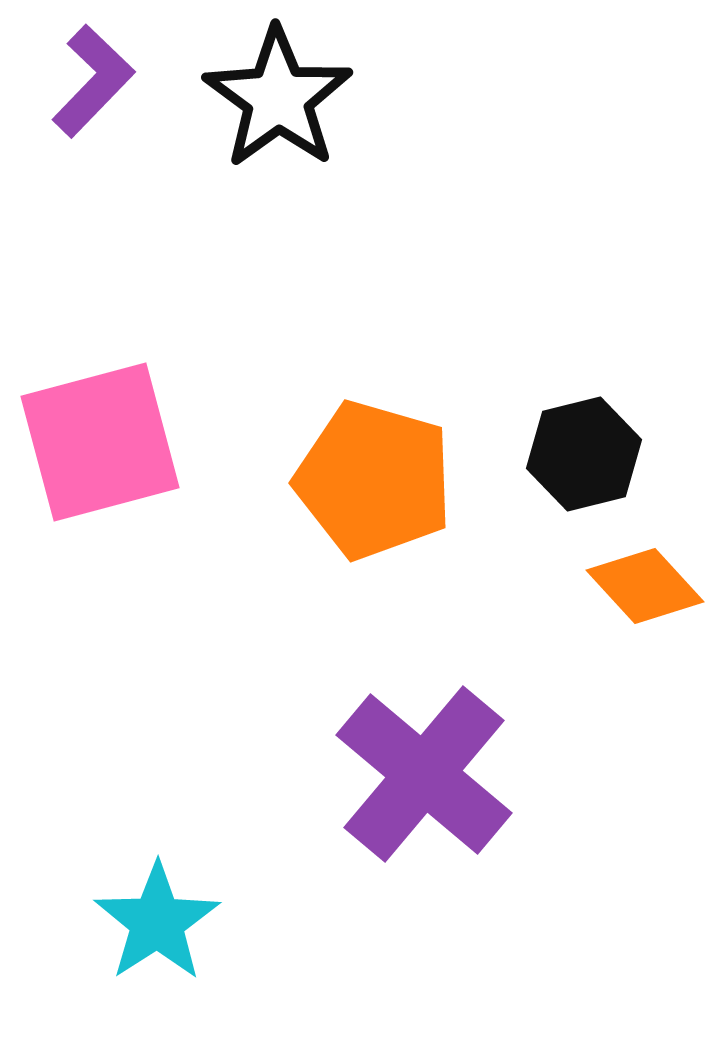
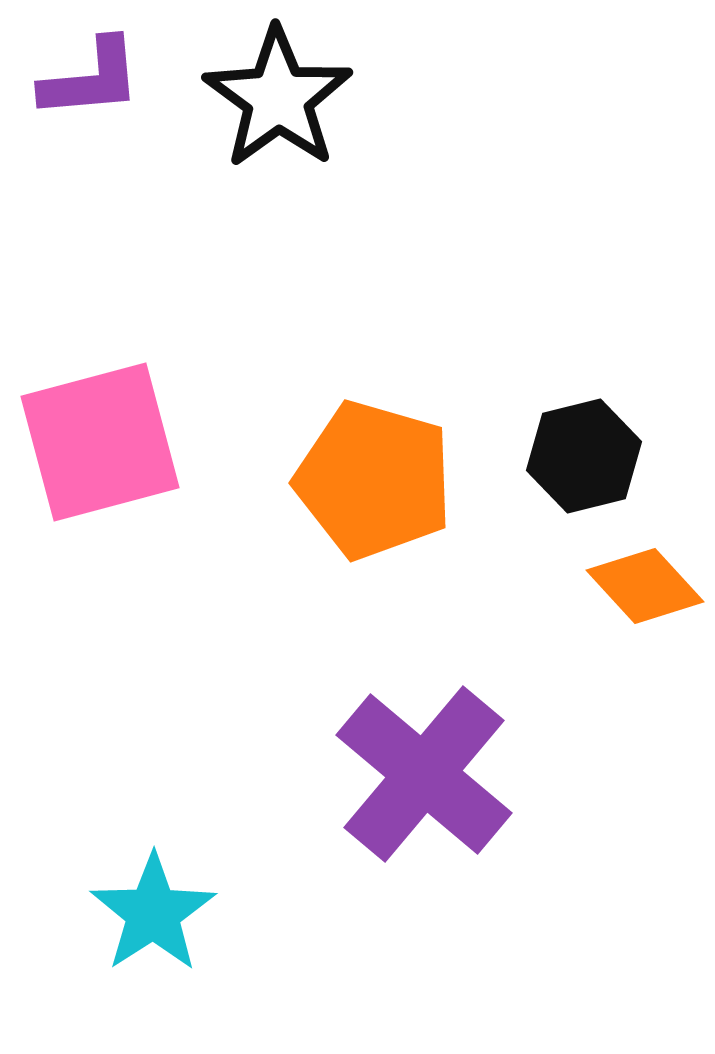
purple L-shape: moved 2 px left, 2 px up; rotated 41 degrees clockwise
black hexagon: moved 2 px down
cyan star: moved 4 px left, 9 px up
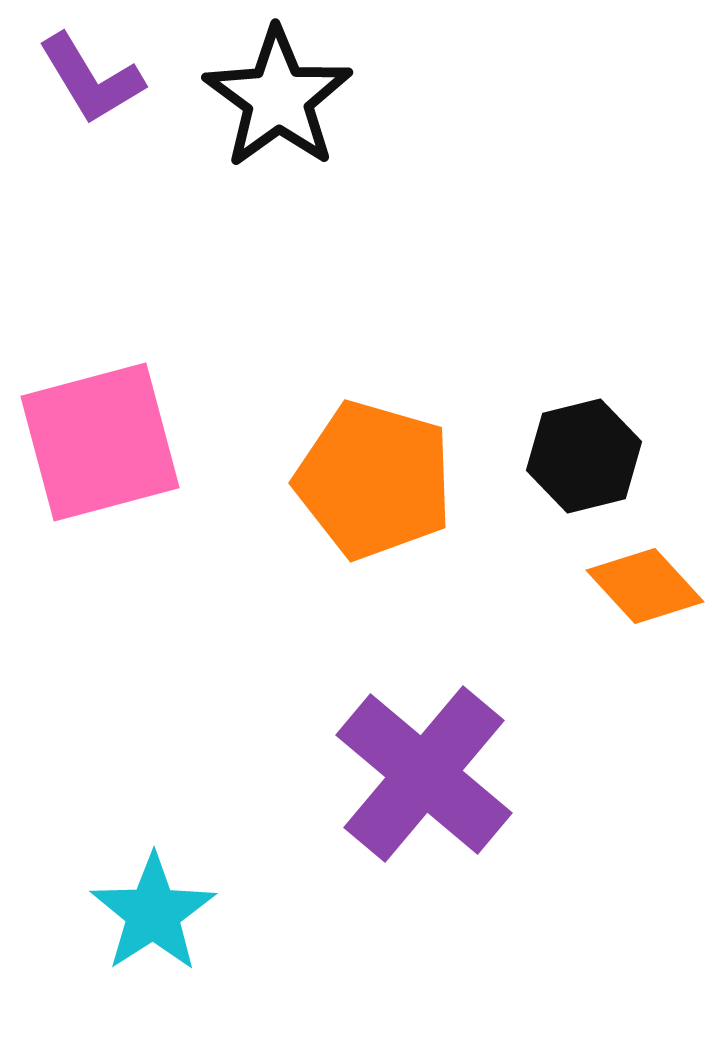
purple L-shape: rotated 64 degrees clockwise
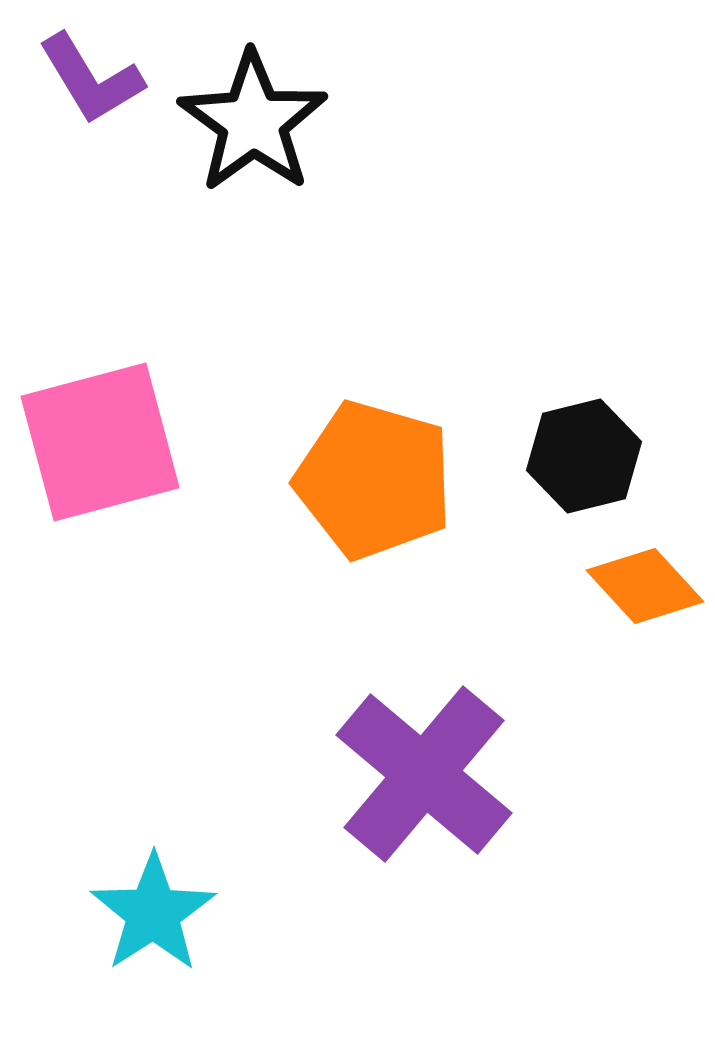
black star: moved 25 px left, 24 px down
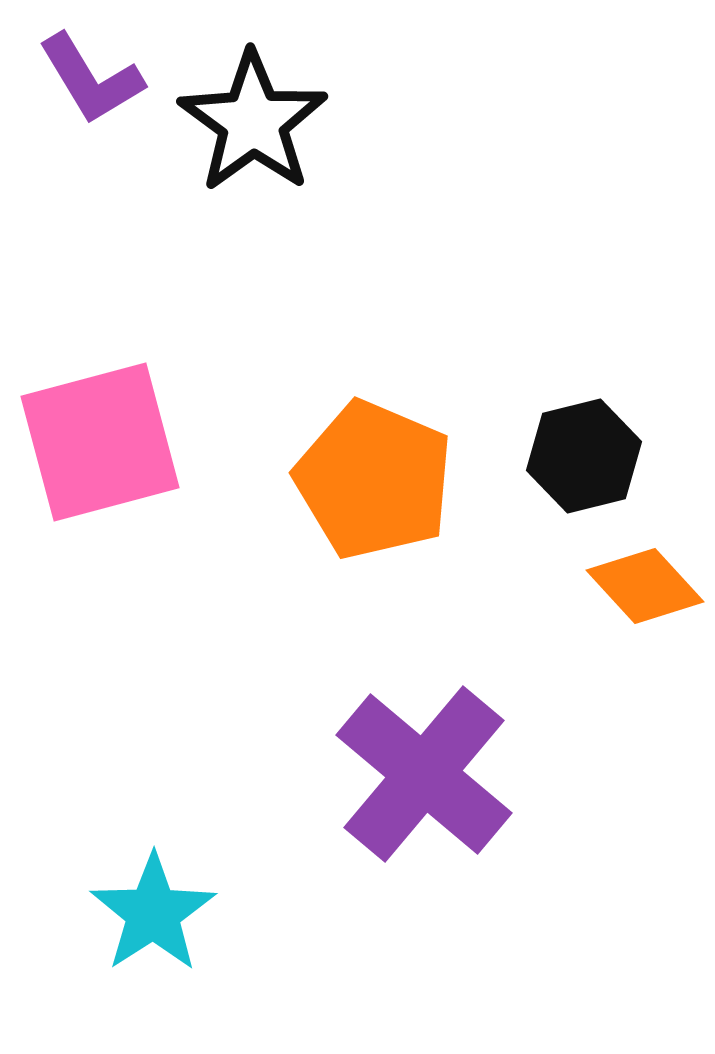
orange pentagon: rotated 7 degrees clockwise
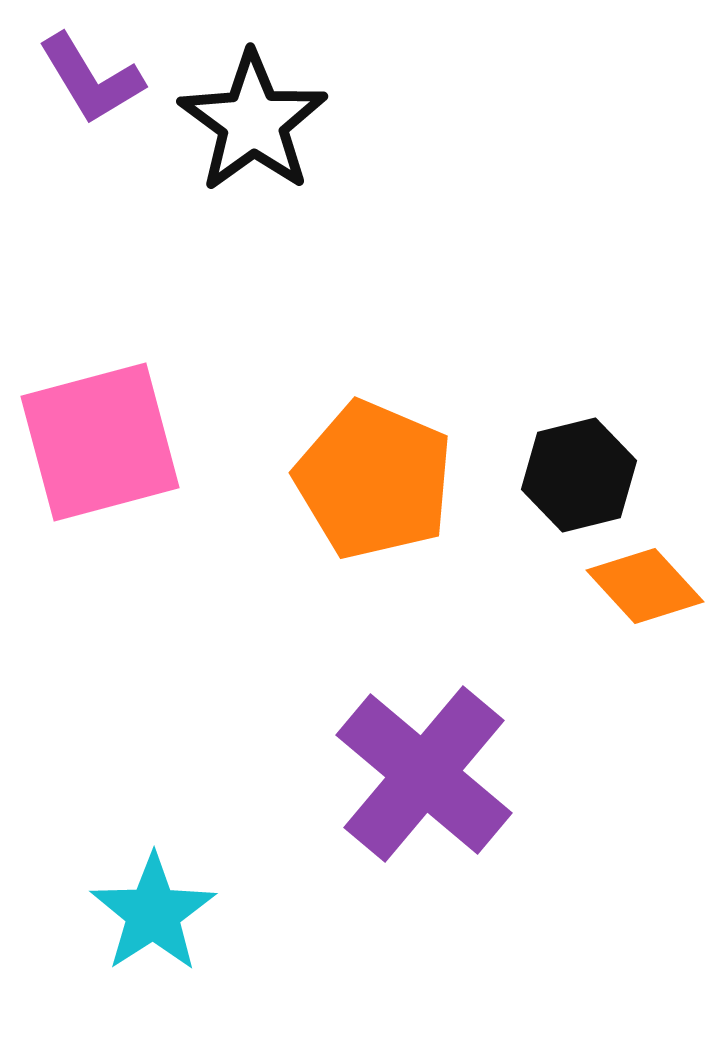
black hexagon: moved 5 px left, 19 px down
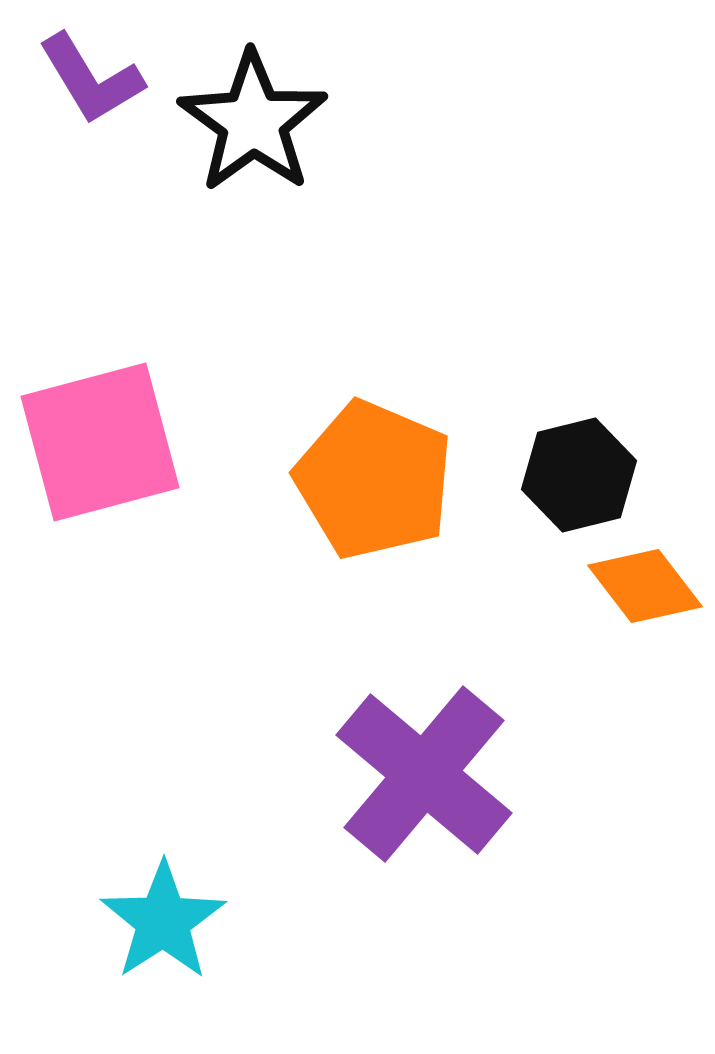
orange diamond: rotated 5 degrees clockwise
cyan star: moved 10 px right, 8 px down
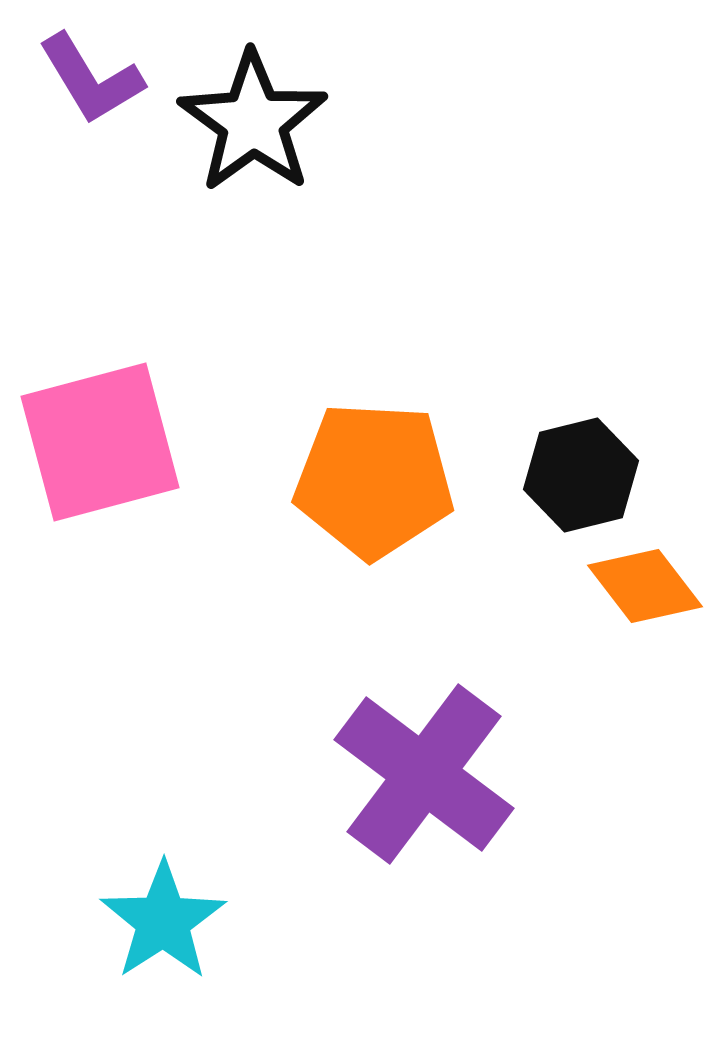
black hexagon: moved 2 px right
orange pentagon: rotated 20 degrees counterclockwise
purple cross: rotated 3 degrees counterclockwise
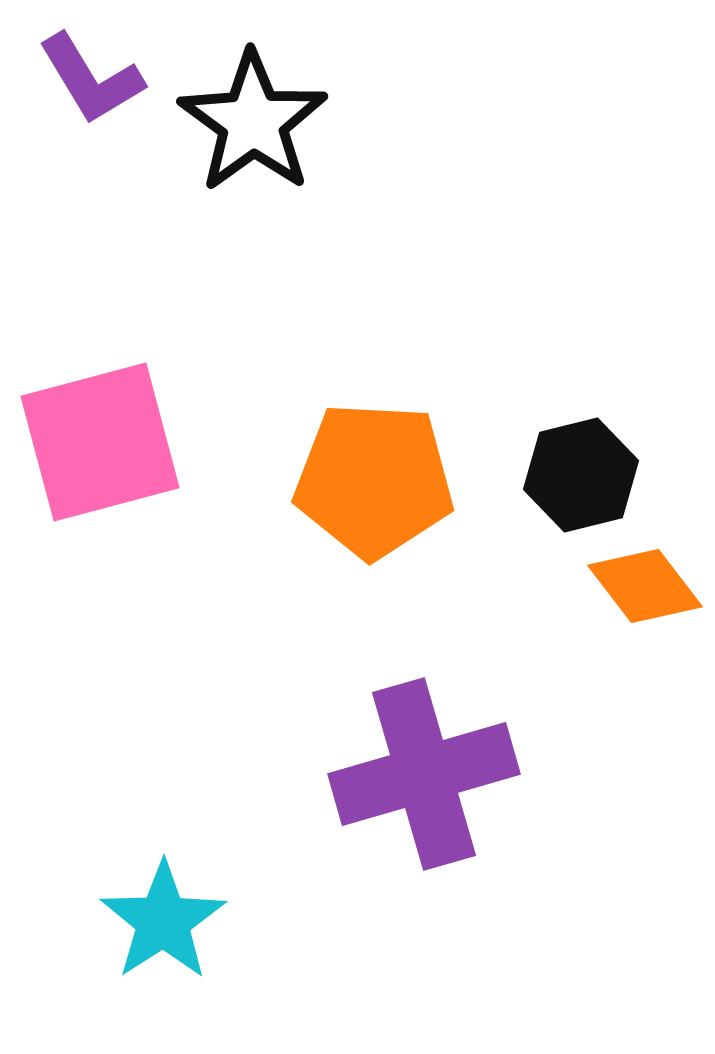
purple cross: rotated 37 degrees clockwise
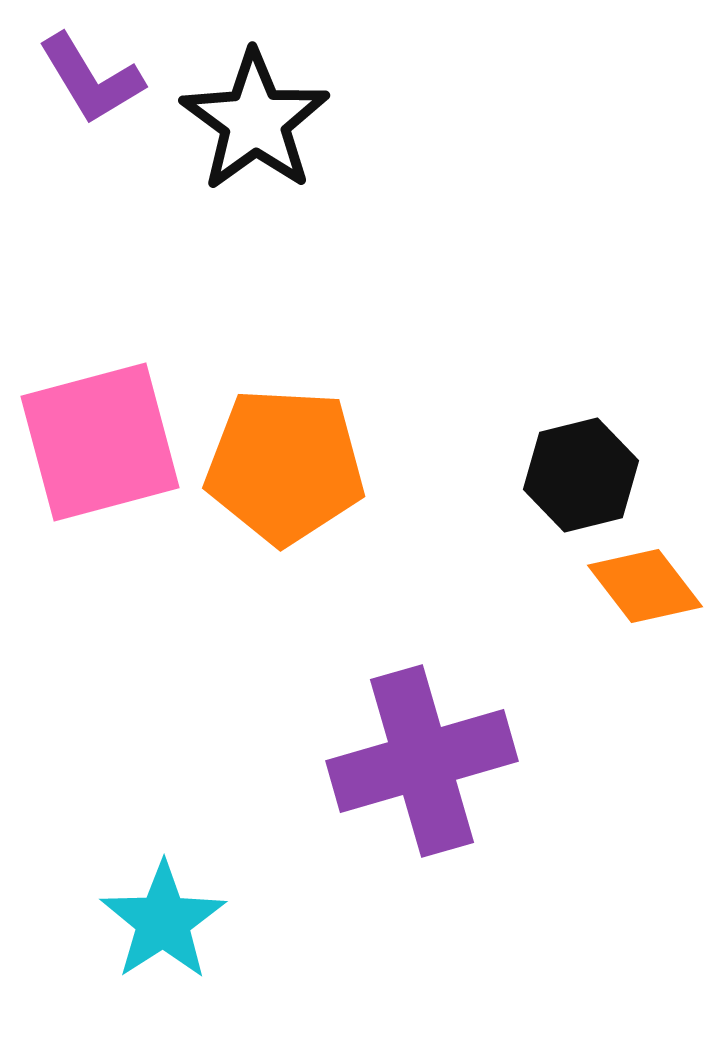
black star: moved 2 px right, 1 px up
orange pentagon: moved 89 px left, 14 px up
purple cross: moved 2 px left, 13 px up
